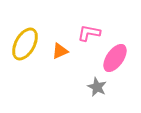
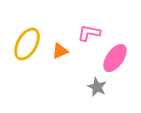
yellow ellipse: moved 2 px right
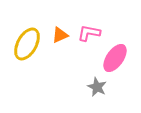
orange triangle: moved 16 px up
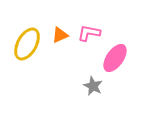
gray star: moved 4 px left, 1 px up
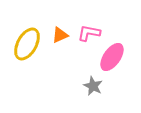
pink ellipse: moved 3 px left, 1 px up
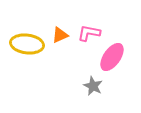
yellow ellipse: rotated 68 degrees clockwise
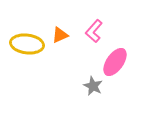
pink L-shape: moved 5 px right, 2 px up; rotated 60 degrees counterclockwise
pink ellipse: moved 3 px right, 5 px down
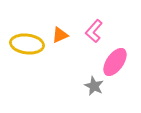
gray star: moved 1 px right
